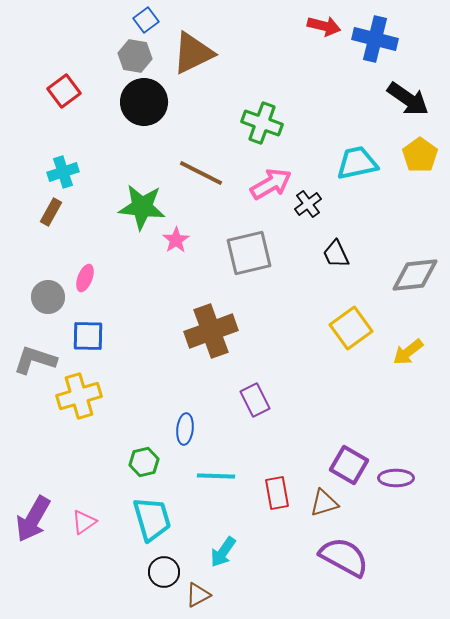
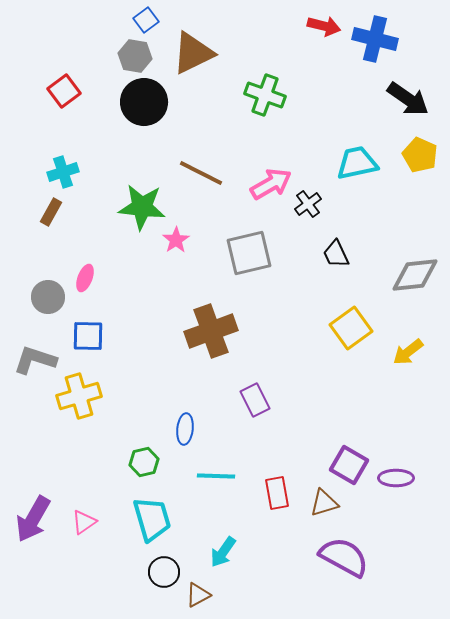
green cross at (262, 123): moved 3 px right, 28 px up
yellow pentagon at (420, 155): rotated 12 degrees counterclockwise
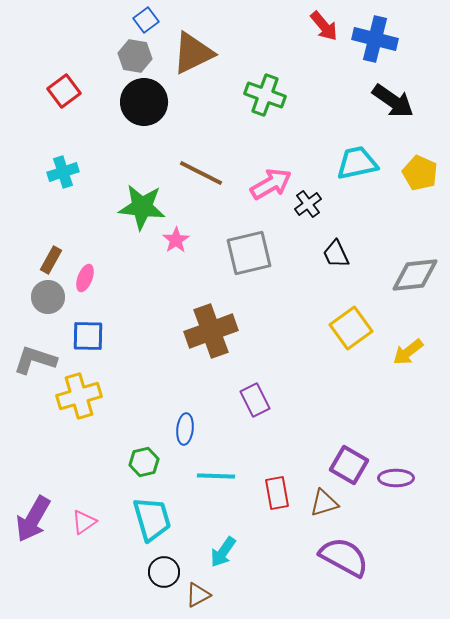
red arrow at (324, 26): rotated 36 degrees clockwise
black arrow at (408, 99): moved 15 px left, 2 px down
yellow pentagon at (420, 155): moved 18 px down
brown rectangle at (51, 212): moved 48 px down
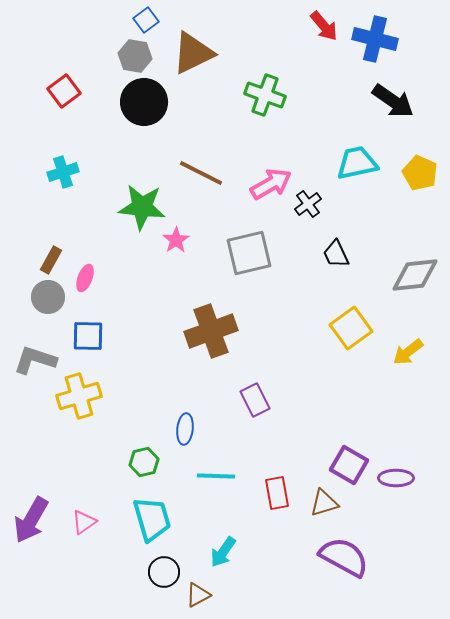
purple arrow at (33, 519): moved 2 px left, 1 px down
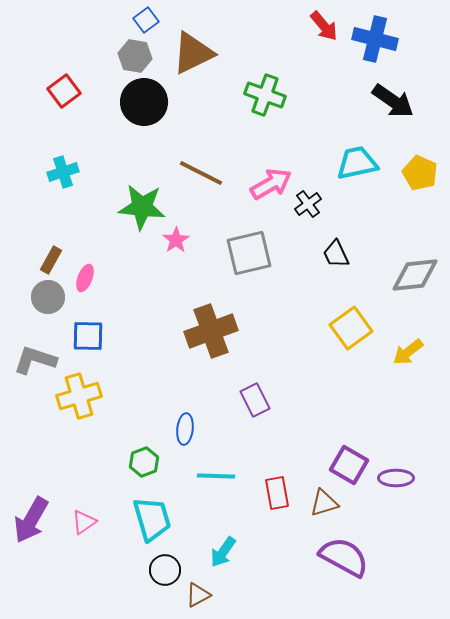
green hexagon at (144, 462): rotated 8 degrees counterclockwise
black circle at (164, 572): moved 1 px right, 2 px up
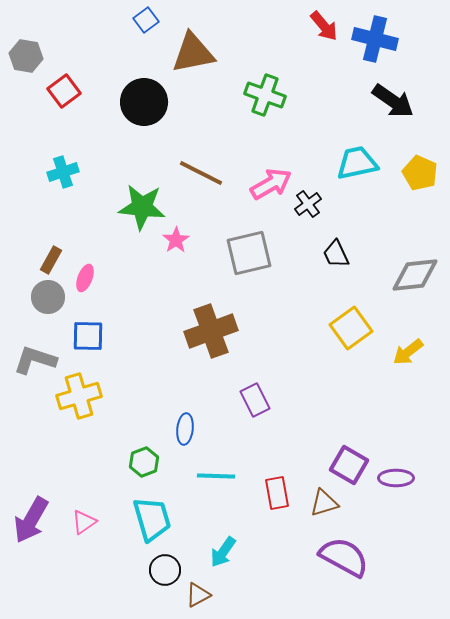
brown triangle at (193, 53): rotated 15 degrees clockwise
gray hexagon at (135, 56): moved 109 px left
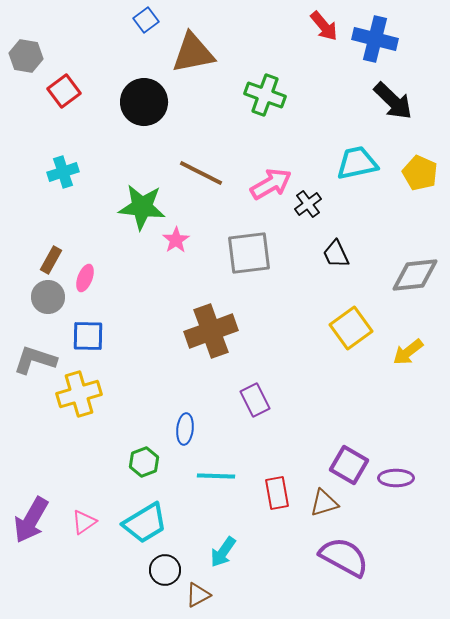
black arrow at (393, 101): rotated 9 degrees clockwise
gray square at (249, 253): rotated 6 degrees clockwise
yellow cross at (79, 396): moved 2 px up
cyan trapezoid at (152, 519): moved 7 px left, 4 px down; rotated 75 degrees clockwise
